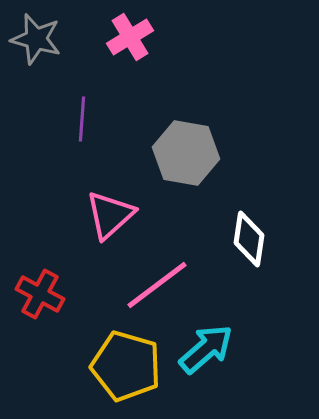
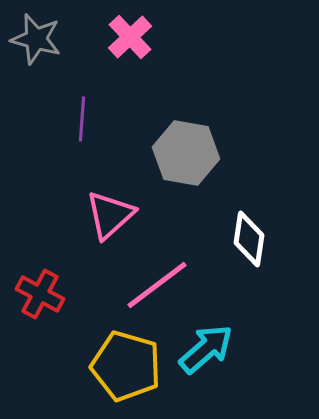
pink cross: rotated 12 degrees counterclockwise
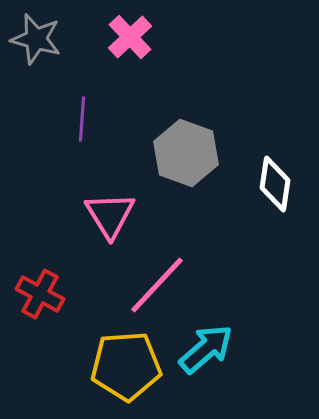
gray hexagon: rotated 10 degrees clockwise
pink triangle: rotated 20 degrees counterclockwise
white diamond: moved 26 px right, 55 px up
pink line: rotated 10 degrees counterclockwise
yellow pentagon: rotated 20 degrees counterclockwise
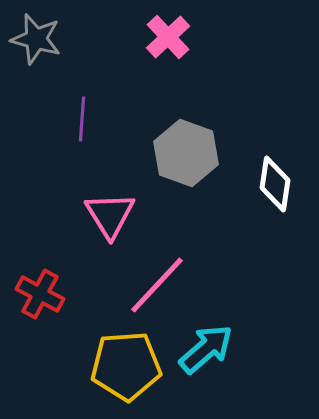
pink cross: moved 38 px right
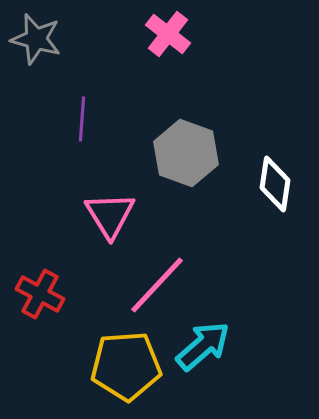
pink cross: moved 3 px up; rotated 9 degrees counterclockwise
cyan arrow: moved 3 px left, 3 px up
